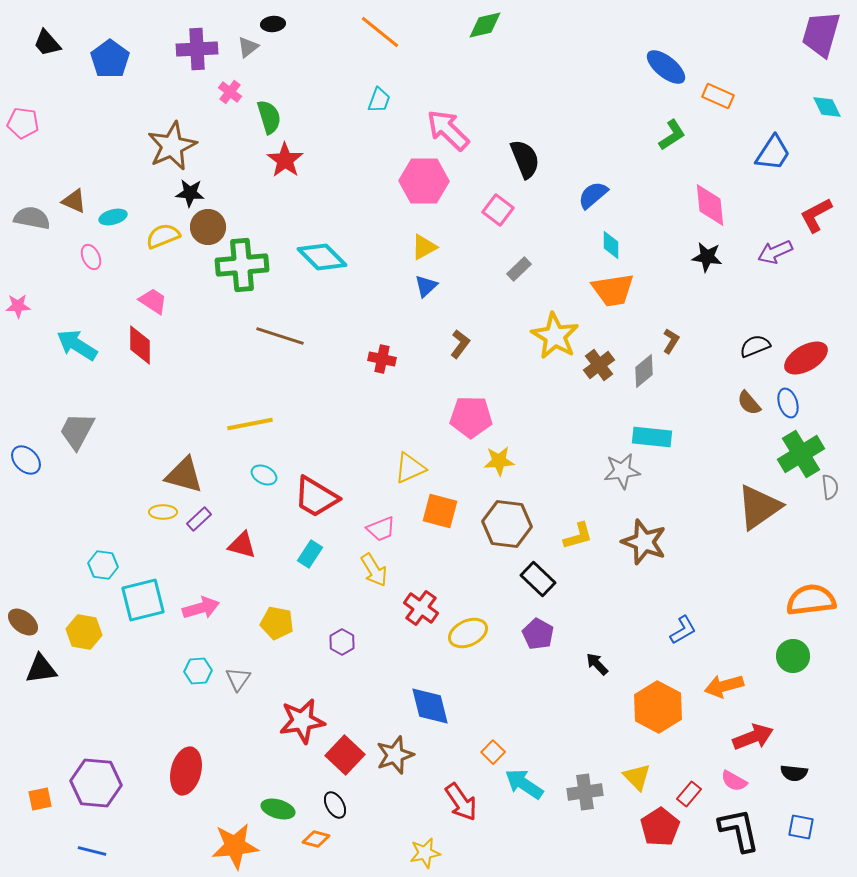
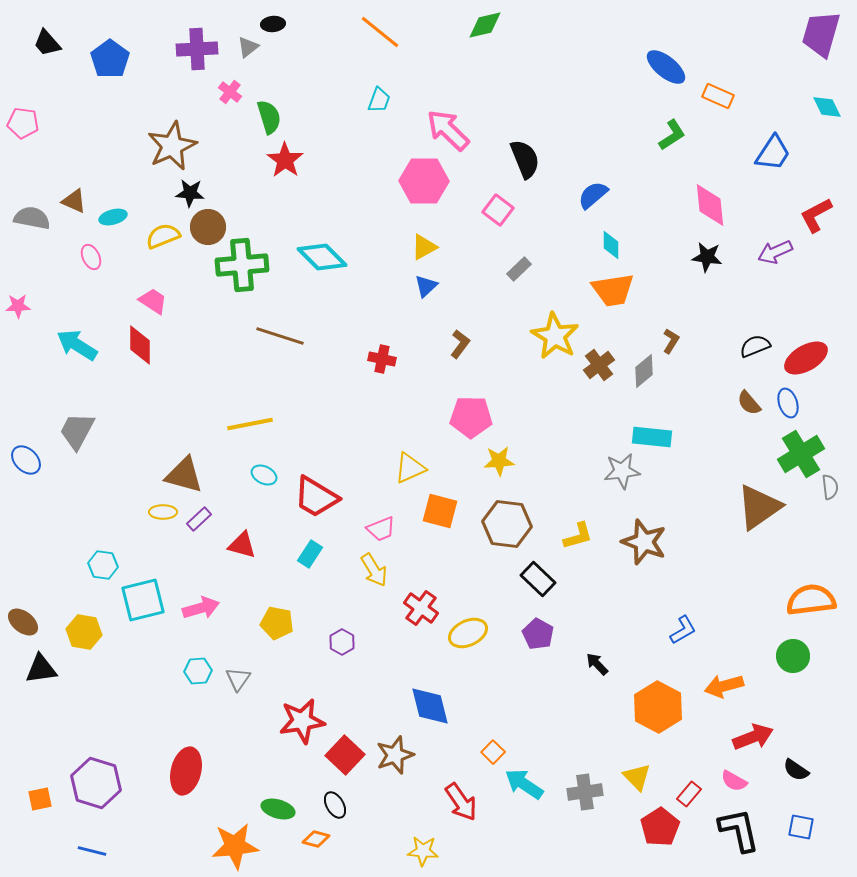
black semicircle at (794, 773): moved 2 px right, 3 px up; rotated 28 degrees clockwise
purple hexagon at (96, 783): rotated 12 degrees clockwise
yellow star at (425, 853): moved 2 px left, 2 px up; rotated 16 degrees clockwise
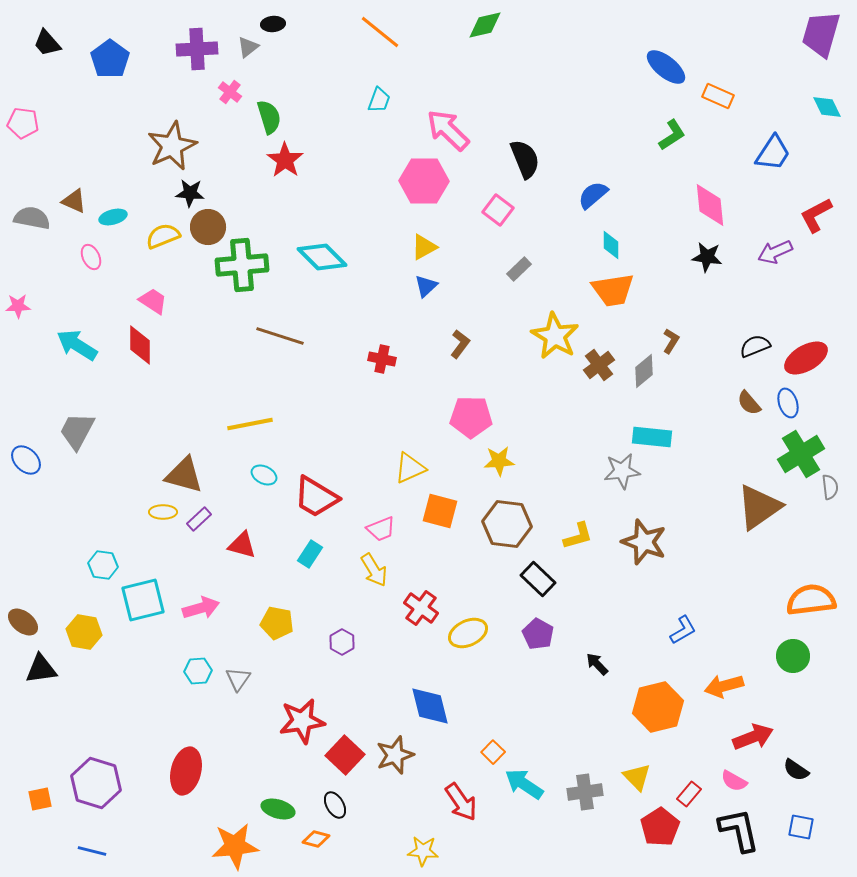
orange hexagon at (658, 707): rotated 18 degrees clockwise
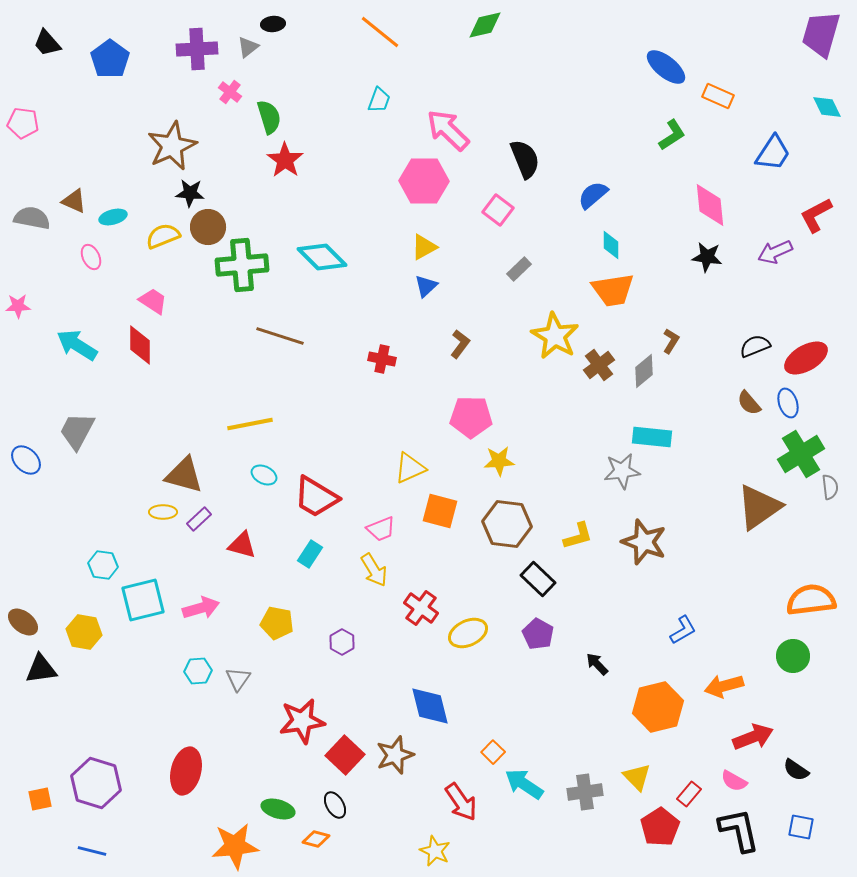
yellow star at (423, 851): moved 12 px right; rotated 20 degrees clockwise
